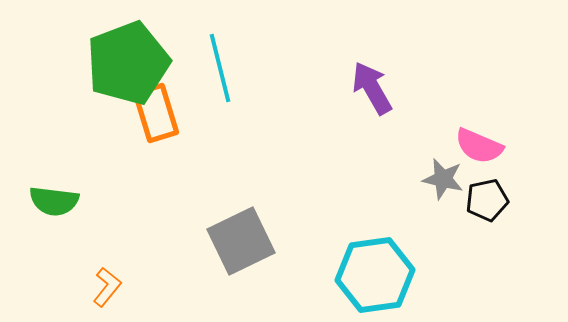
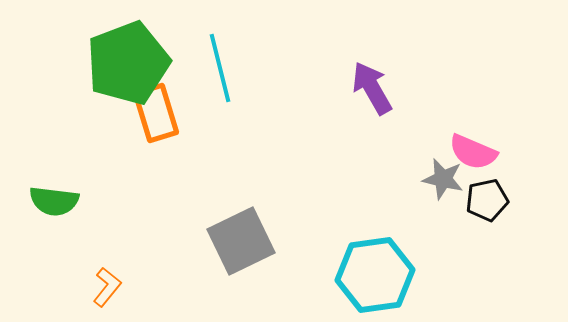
pink semicircle: moved 6 px left, 6 px down
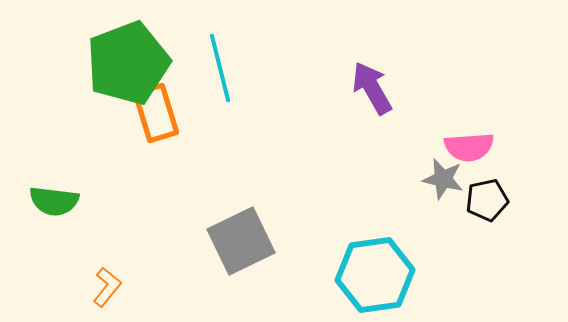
pink semicircle: moved 4 px left, 5 px up; rotated 27 degrees counterclockwise
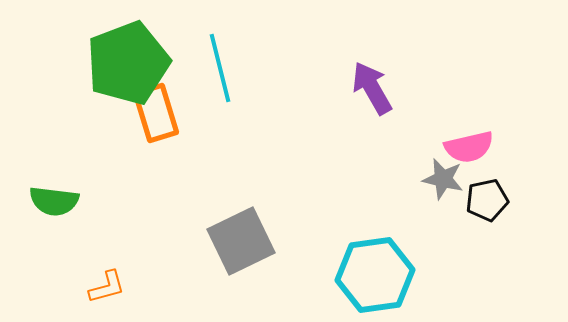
pink semicircle: rotated 9 degrees counterclockwise
orange L-shape: rotated 36 degrees clockwise
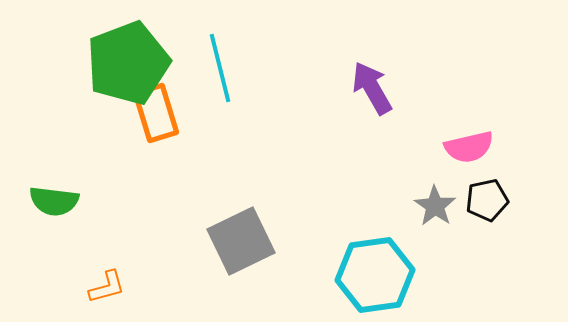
gray star: moved 8 px left, 27 px down; rotated 21 degrees clockwise
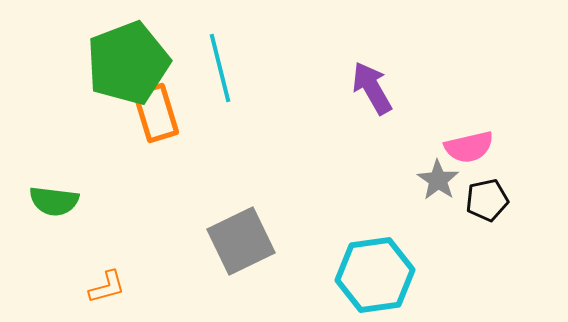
gray star: moved 3 px right, 26 px up
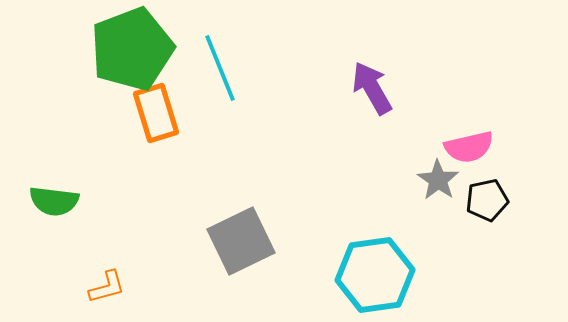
green pentagon: moved 4 px right, 14 px up
cyan line: rotated 8 degrees counterclockwise
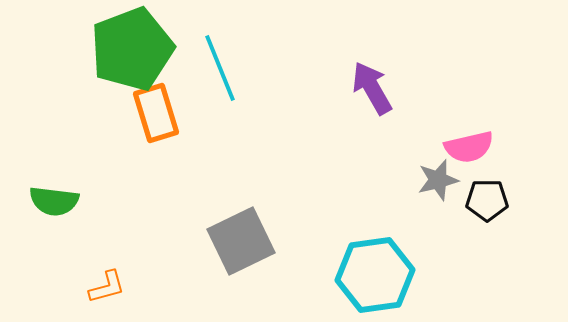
gray star: rotated 24 degrees clockwise
black pentagon: rotated 12 degrees clockwise
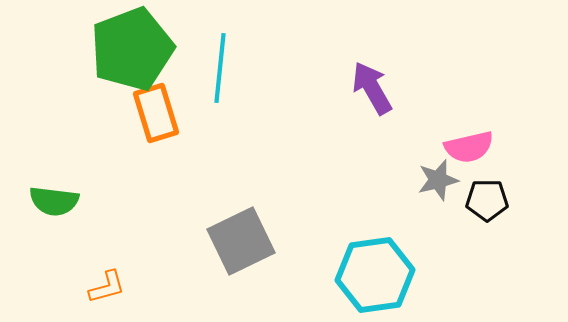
cyan line: rotated 28 degrees clockwise
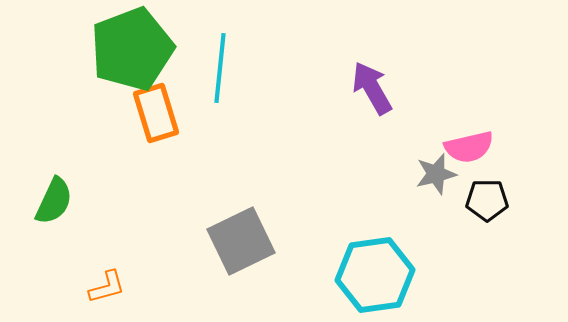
gray star: moved 2 px left, 6 px up
green semicircle: rotated 72 degrees counterclockwise
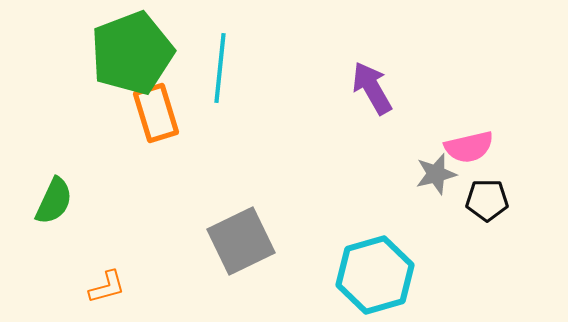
green pentagon: moved 4 px down
cyan hexagon: rotated 8 degrees counterclockwise
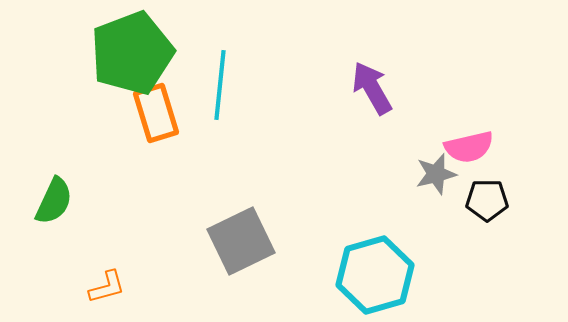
cyan line: moved 17 px down
